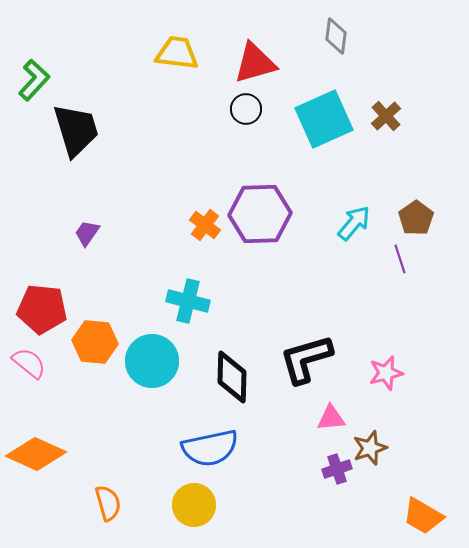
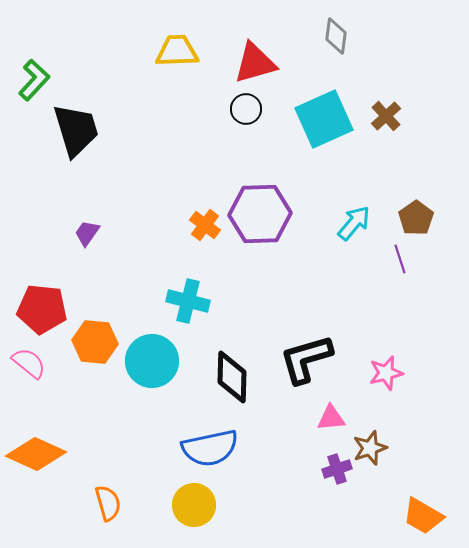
yellow trapezoid: moved 2 px up; rotated 9 degrees counterclockwise
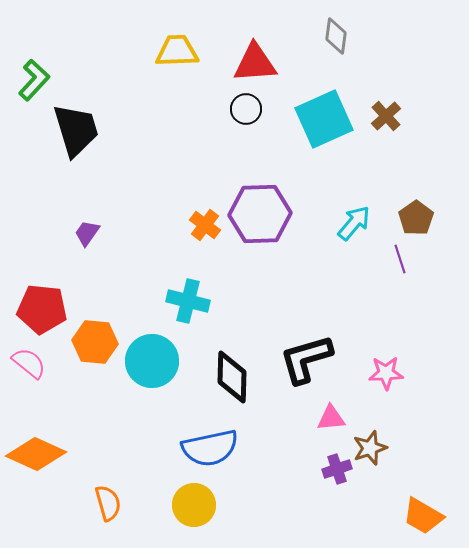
red triangle: rotated 12 degrees clockwise
pink star: rotated 12 degrees clockwise
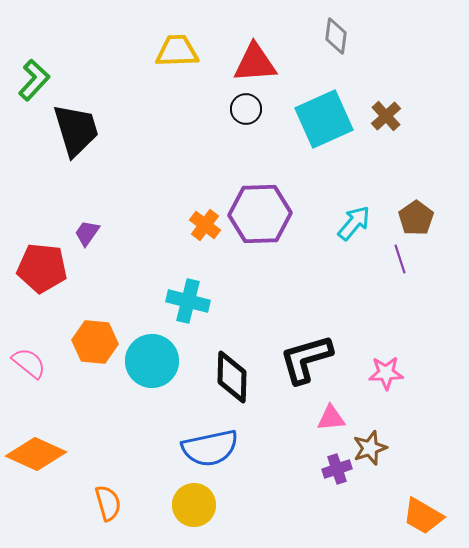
red pentagon: moved 41 px up
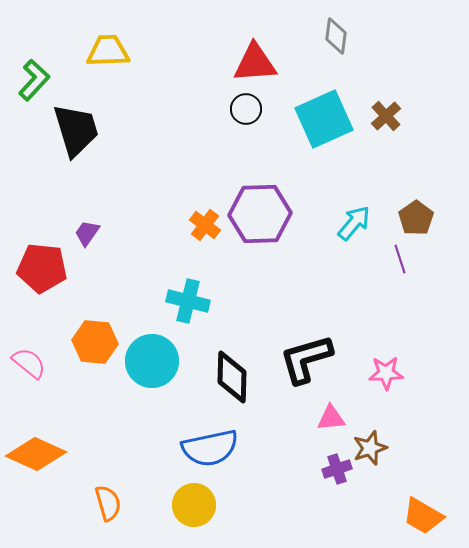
yellow trapezoid: moved 69 px left
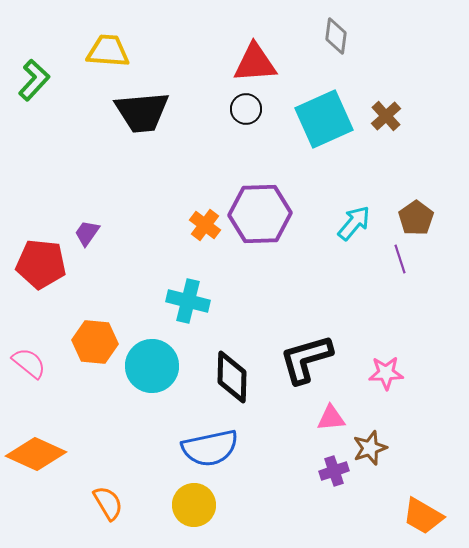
yellow trapezoid: rotated 6 degrees clockwise
black trapezoid: moved 66 px right, 18 px up; rotated 102 degrees clockwise
red pentagon: moved 1 px left, 4 px up
cyan circle: moved 5 px down
purple cross: moved 3 px left, 2 px down
orange semicircle: rotated 15 degrees counterclockwise
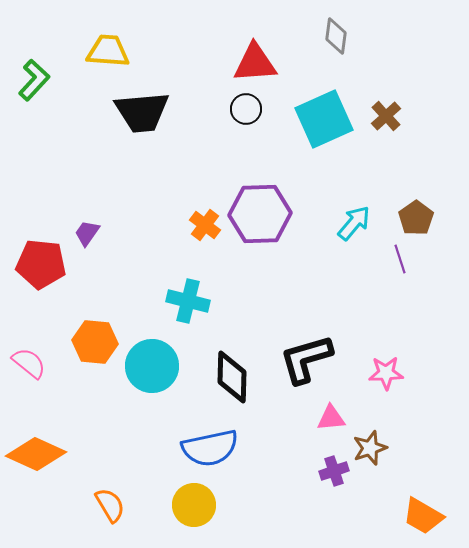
orange semicircle: moved 2 px right, 2 px down
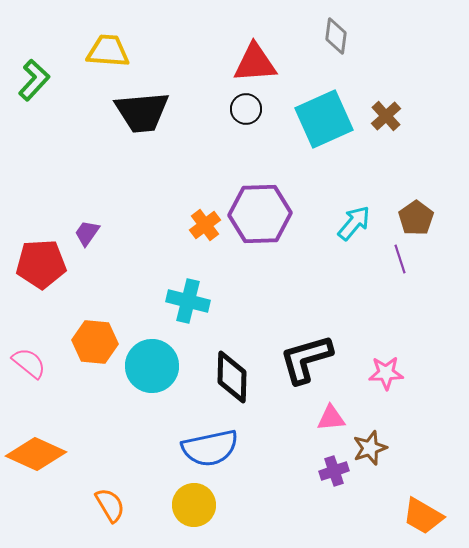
orange cross: rotated 16 degrees clockwise
red pentagon: rotated 9 degrees counterclockwise
